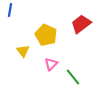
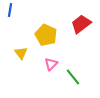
yellow triangle: moved 2 px left, 2 px down
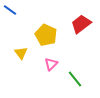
blue line: rotated 64 degrees counterclockwise
green line: moved 2 px right, 2 px down
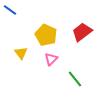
red trapezoid: moved 1 px right, 8 px down
pink triangle: moved 5 px up
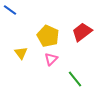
yellow pentagon: moved 2 px right, 1 px down
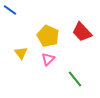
red trapezoid: rotated 95 degrees counterclockwise
pink triangle: moved 3 px left
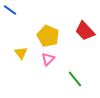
red trapezoid: moved 3 px right, 1 px up
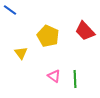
pink triangle: moved 6 px right, 17 px down; rotated 40 degrees counterclockwise
green line: rotated 36 degrees clockwise
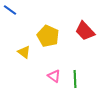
yellow triangle: moved 3 px right, 1 px up; rotated 16 degrees counterclockwise
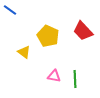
red trapezoid: moved 2 px left
pink triangle: rotated 24 degrees counterclockwise
